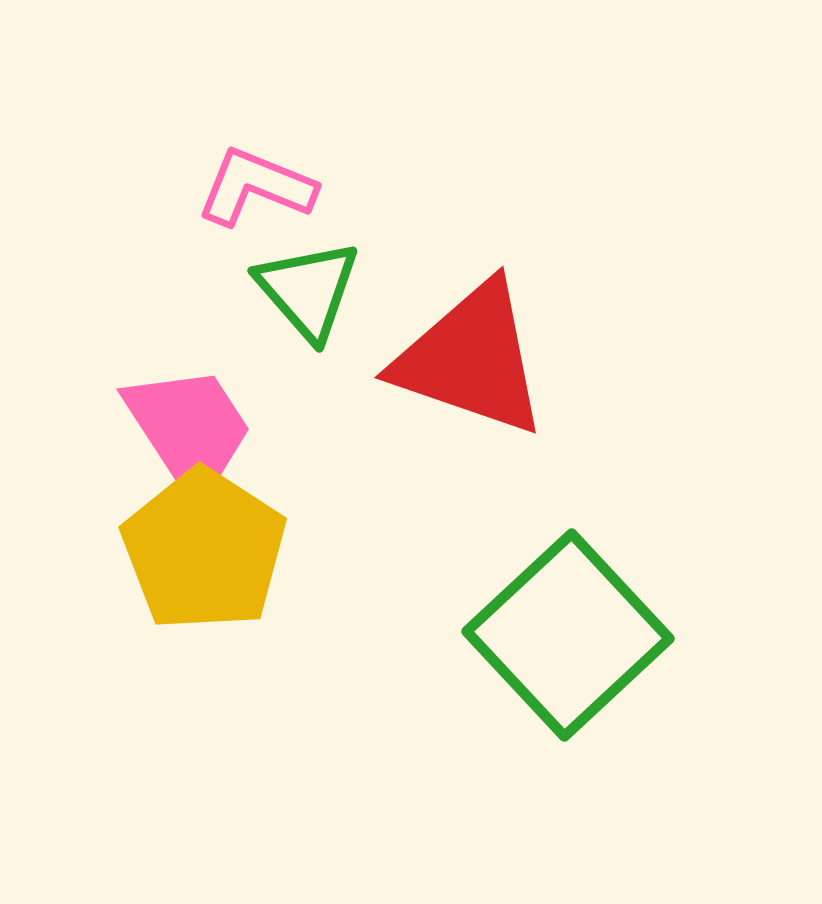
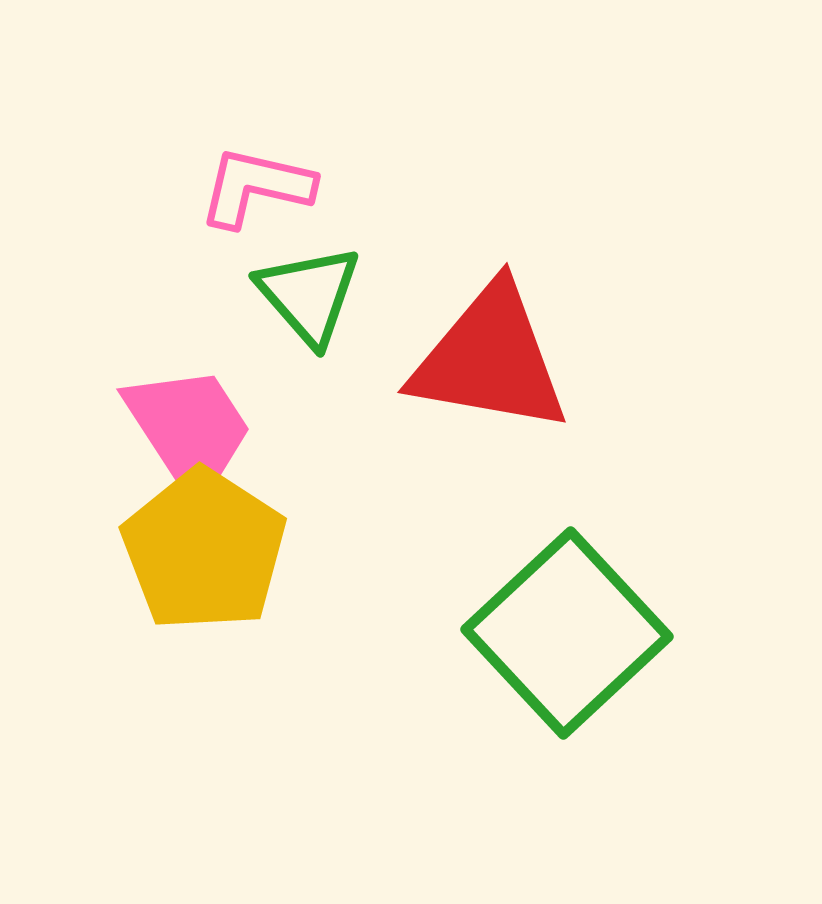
pink L-shape: rotated 9 degrees counterclockwise
green triangle: moved 1 px right, 5 px down
red triangle: moved 19 px right; rotated 9 degrees counterclockwise
green square: moved 1 px left, 2 px up
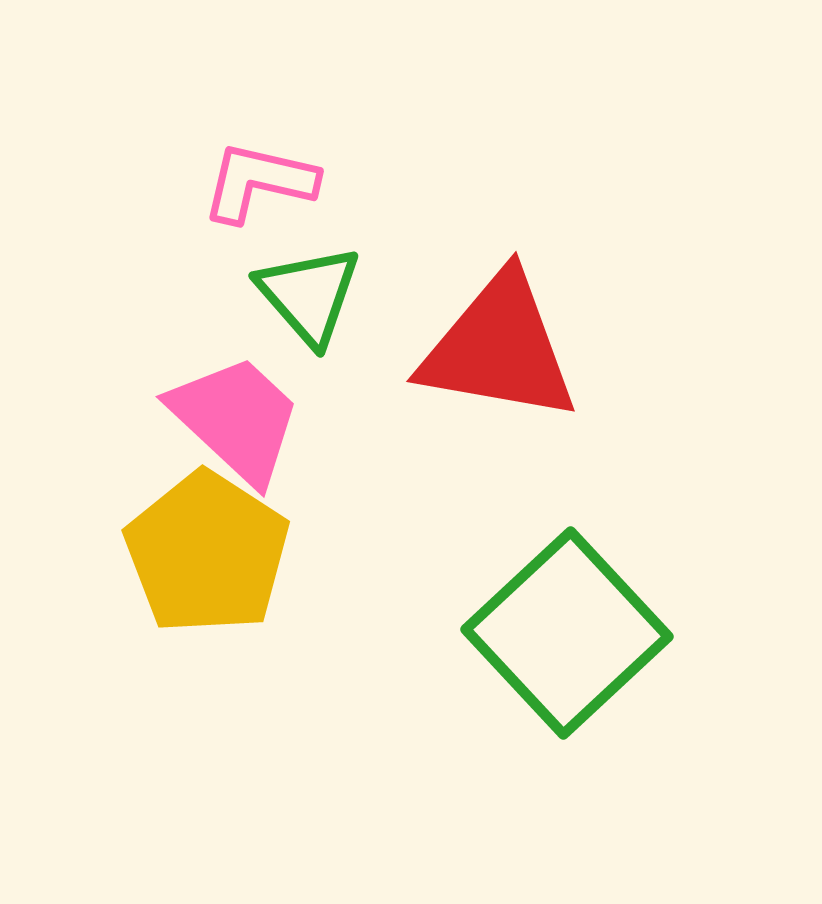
pink L-shape: moved 3 px right, 5 px up
red triangle: moved 9 px right, 11 px up
pink trapezoid: moved 47 px right, 11 px up; rotated 14 degrees counterclockwise
yellow pentagon: moved 3 px right, 3 px down
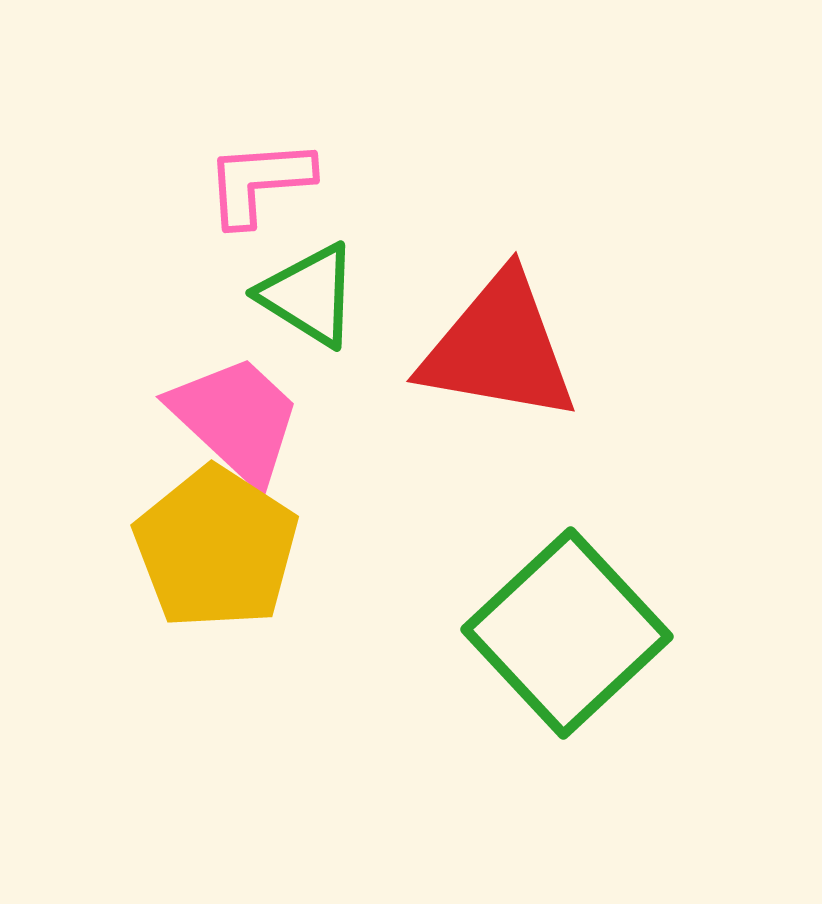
pink L-shape: rotated 17 degrees counterclockwise
green triangle: rotated 17 degrees counterclockwise
yellow pentagon: moved 9 px right, 5 px up
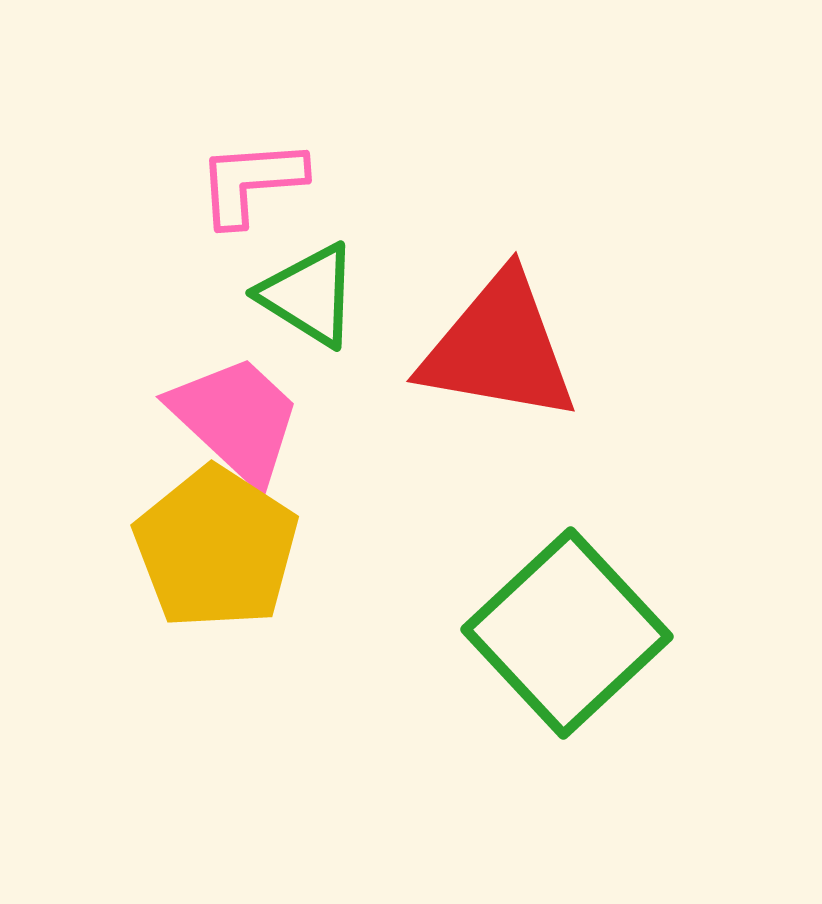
pink L-shape: moved 8 px left
